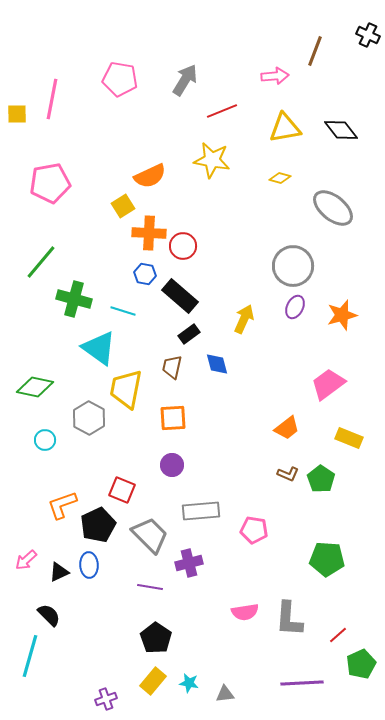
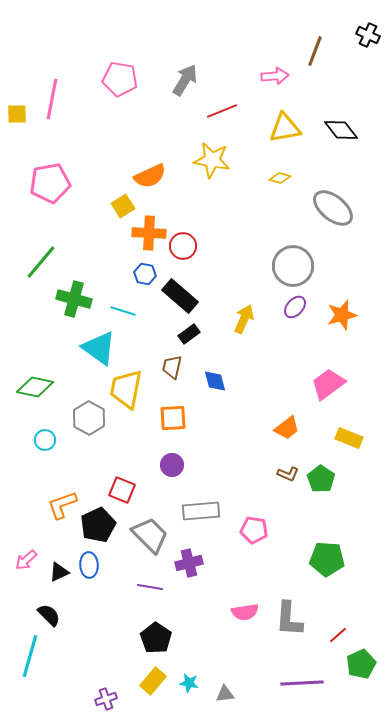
purple ellipse at (295, 307): rotated 15 degrees clockwise
blue diamond at (217, 364): moved 2 px left, 17 px down
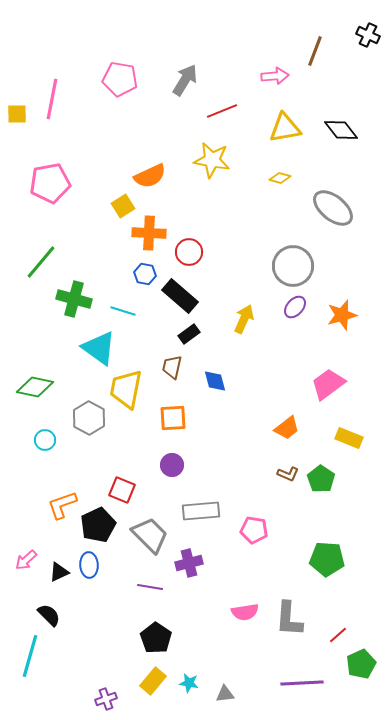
red circle at (183, 246): moved 6 px right, 6 px down
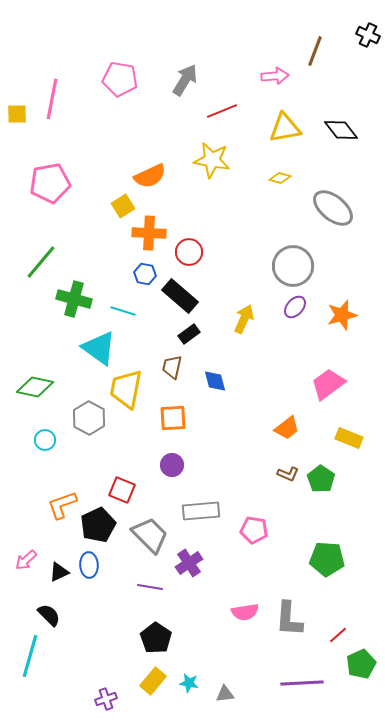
purple cross at (189, 563): rotated 20 degrees counterclockwise
